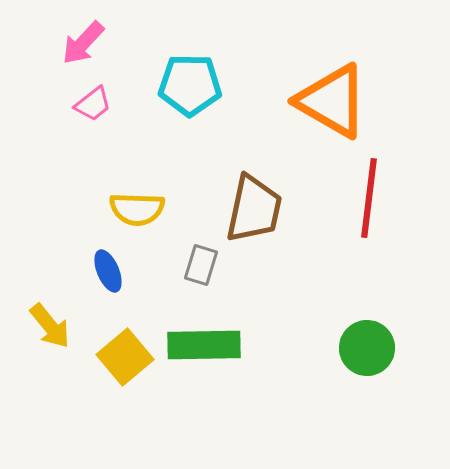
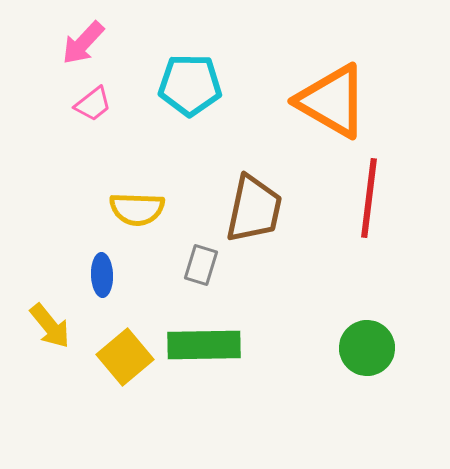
blue ellipse: moved 6 px left, 4 px down; rotated 21 degrees clockwise
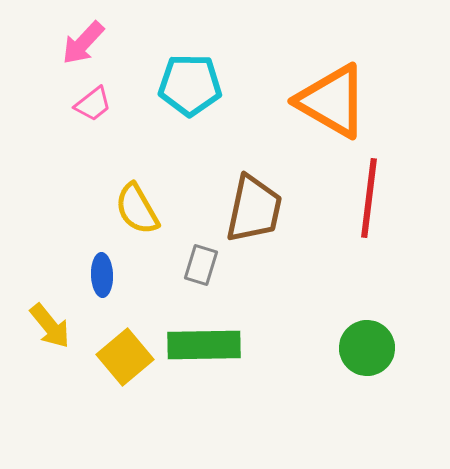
yellow semicircle: rotated 58 degrees clockwise
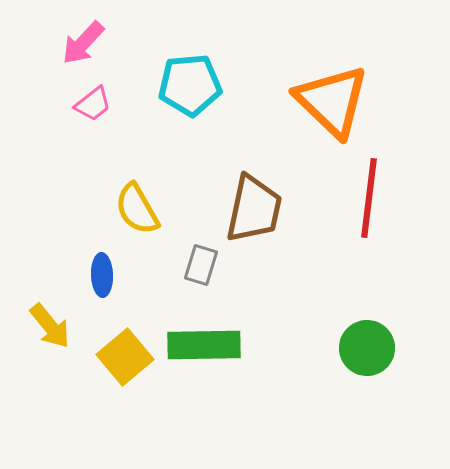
cyan pentagon: rotated 6 degrees counterclockwise
orange triangle: rotated 14 degrees clockwise
